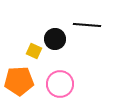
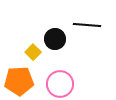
yellow square: moved 1 px left, 1 px down; rotated 21 degrees clockwise
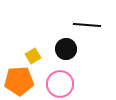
black circle: moved 11 px right, 10 px down
yellow square: moved 4 px down; rotated 14 degrees clockwise
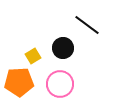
black line: rotated 32 degrees clockwise
black circle: moved 3 px left, 1 px up
orange pentagon: moved 1 px down
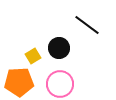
black circle: moved 4 px left
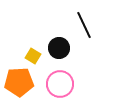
black line: moved 3 px left; rotated 28 degrees clockwise
yellow square: rotated 28 degrees counterclockwise
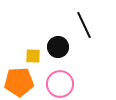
black circle: moved 1 px left, 1 px up
yellow square: rotated 28 degrees counterclockwise
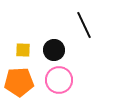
black circle: moved 4 px left, 3 px down
yellow square: moved 10 px left, 6 px up
pink circle: moved 1 px left, 4 px up
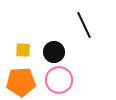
black circle: moved 2 px down
orange pentagon: moved 2 px right
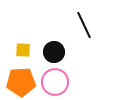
pink circle: moved 4 px left, 2 px down
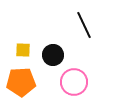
black circle: moved 1 px left, 3 px down
pink circle: moved 19 px right
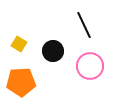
yellow square: moved 4 px left, 6 px up; rotated 28 degrees clockwise
black circle: moved 4 px up
pink circle: moved 16 px right, 16 px up
